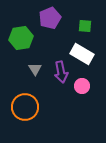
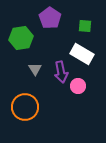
purple pentagon: rotated 15 degrees counterclockwise
pink circle: moved 4 px left
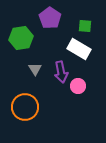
white rectangle: moved 3 px left, 5 px up
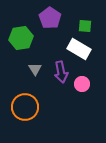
pink circle: moved 4 px right, 2 px up
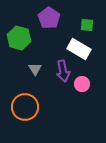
purple pentagon: moved 1 px left
green square: moved 2 px right, 1 px up
green hexagon: moved 2 px left; rotated 25 degrees clockwise
purple arrow: moved 2 px right, 1 px up
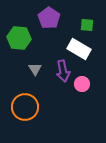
green hexagon: rotated 10 degrees counterclockwise
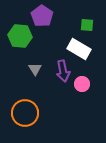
purple pentagon: moved 7 px left, 2 px up
green hexagon: moved 1 px right, 2 px up
orange circle: moved 6 px down
